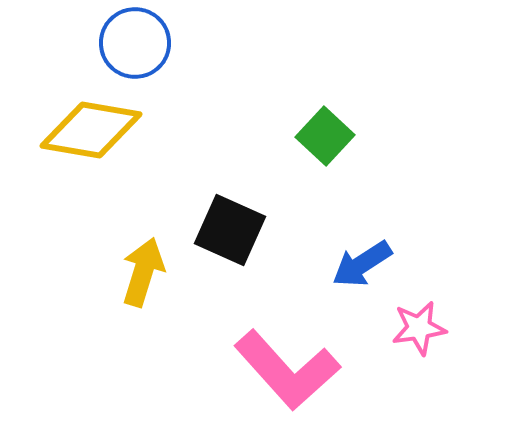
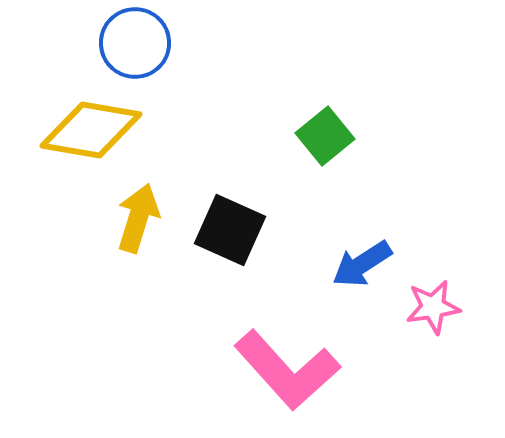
green square: rotated 8 degrees clockwise
yellow arrow: moved 5 px left, 54 px up
pink star: moved 14 px right, 21 px up
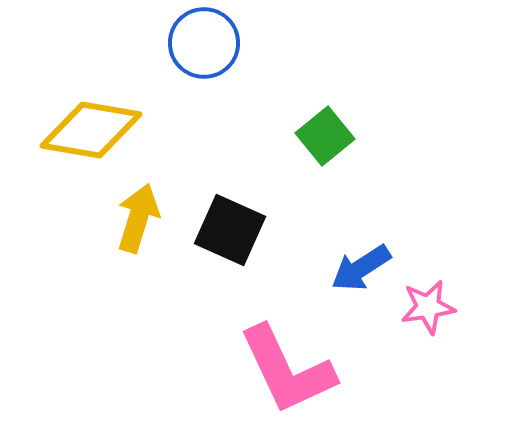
blue circle: moved 69 px right
blue arrow: moved 1 px left, 4 px down
pink star: moved 5 px left
pink L-shape: rotated 17 degrees clockwise
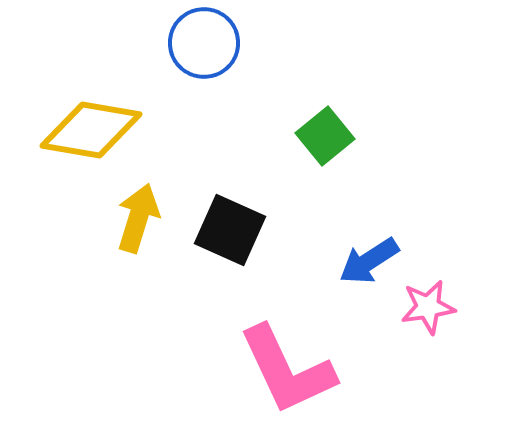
blue arrow: moved 8 px right, 7 px up
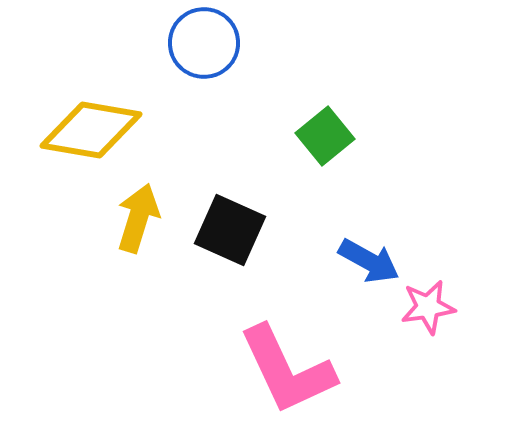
blue arrow: rotated 118 degrees counterclockwise
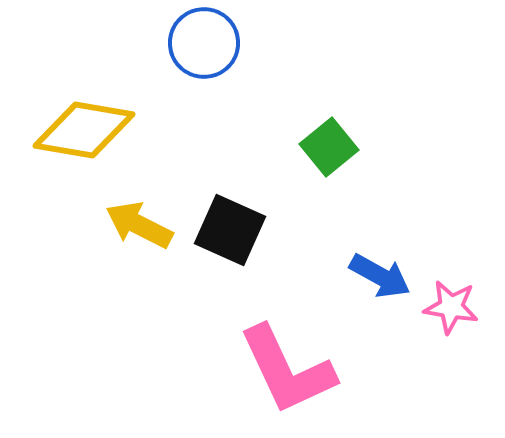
yellow diamond: moved 7 px left
green square: moved 4 px right, 11 px down
yellow arrow: moved 1 px right, 7 px down; rotated 80 degrees counterclockwise
blue arrow: moved 11 px right, 15 px down
pink star: moved 23 px right; rotated 18 degrees clockwise
